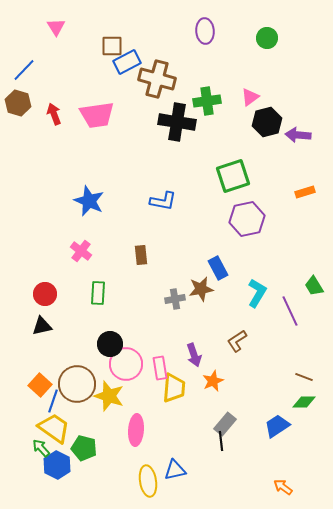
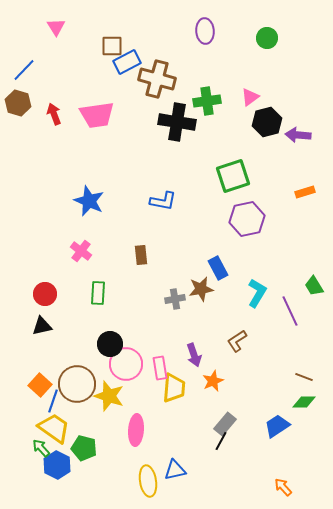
black line at (221, 441): rotated 36 degrees clockwise
orange arrow at (283, 487): rotated 12 degrees clockwise
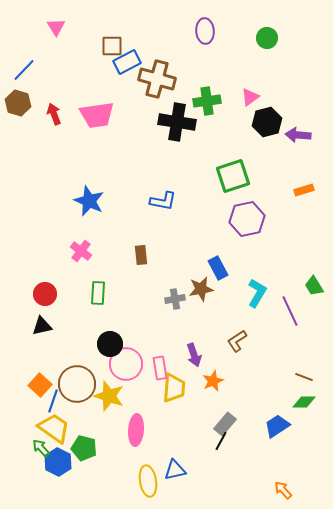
orange rectangle at (305, 192): moved 1 px left, 2 px up
blue hexagon at (57, 465): moved 1 px right, 3 px up
orange arrow at (283, 487): moved 3 px down
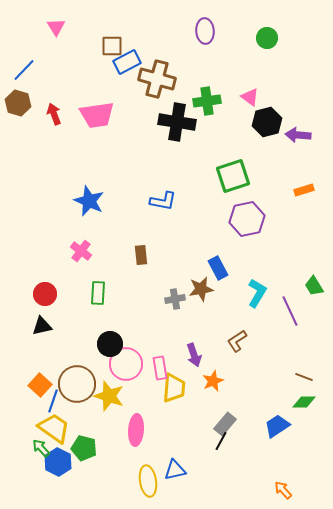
pink triangle at (250, 97): rotated 48 degrees counterclockwise
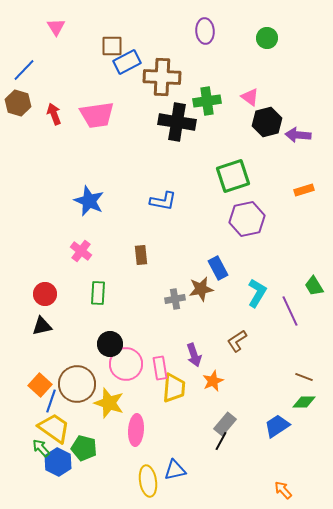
brown cross at (157, 79): moved 5 px right, 2 px up; rotated 12 degrees counterclockwise
yellow star at (109, 396): moved 7 px down
blue line at (53, 401): moved 2 px left
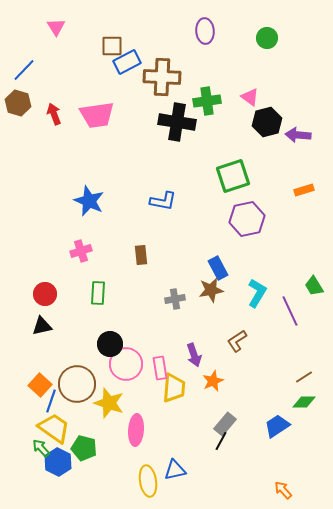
pink cross at (81, 251): rotated 35 degrees clockwise
brown star at (201, 289): moved 10 px right, 1 px down
brown line at (304, 377): rotated 54 degrees counterclockwise
